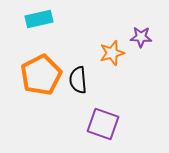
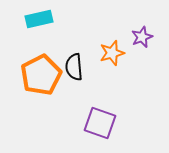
purple star: moved 1 px right; rotated 25 degrees counterclockwise
black semicircle: moved 4 px left, 13 px up
purple square: moved 3 px left, 1 px up
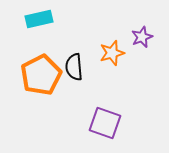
purple square: moved 5 px right
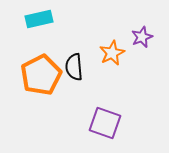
orange star: rotated 10 degrees counterclockwise
